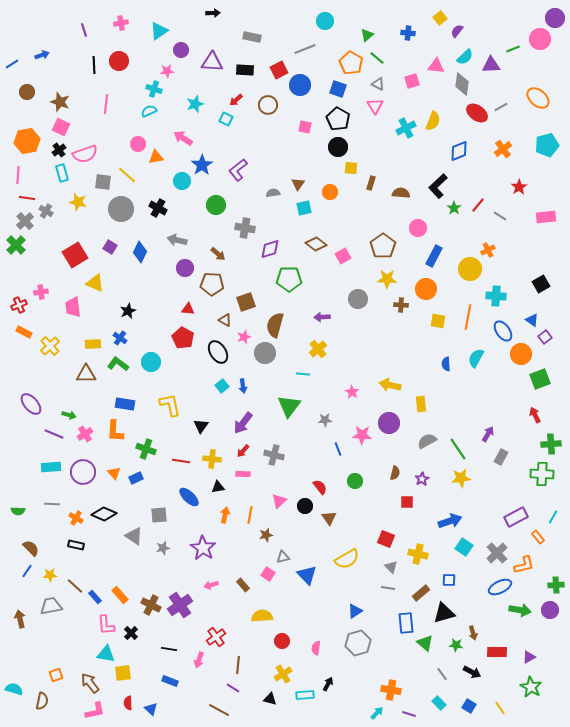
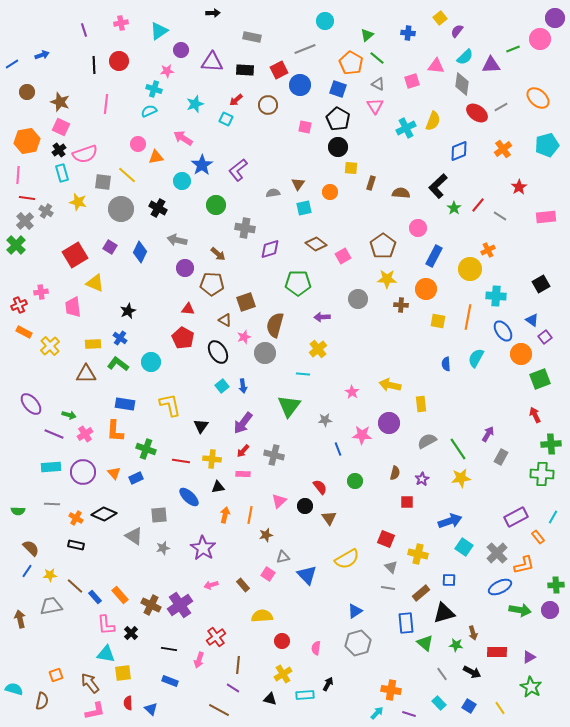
green pentagon at (289, 279): moved 9 px right, 4 px down
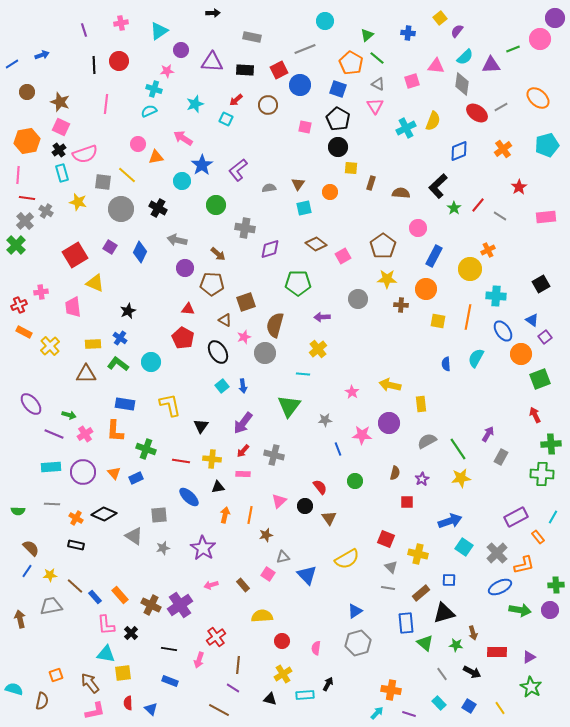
gray semicircle at (273, 193): moved 4 px left, 5 px up
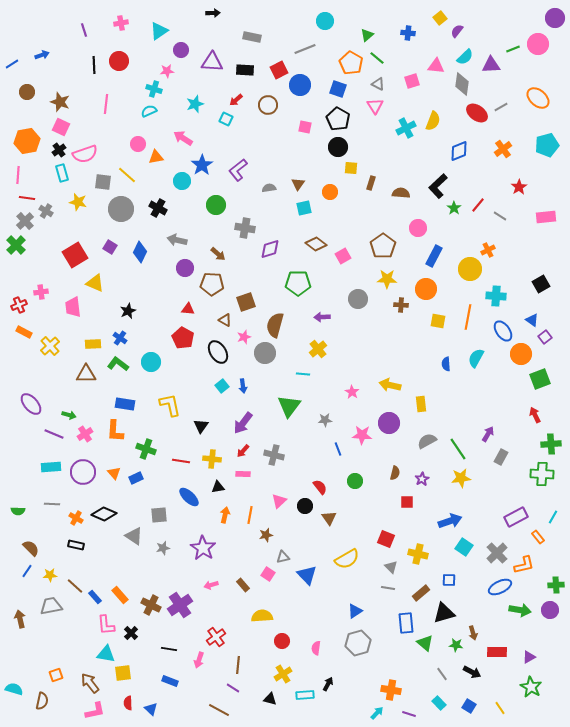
pink circle at (540, 39): moved 2 px left, 5 px down
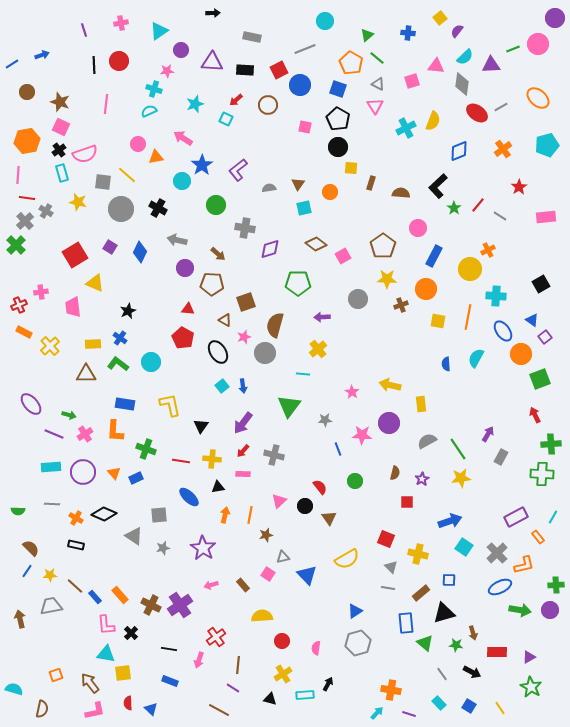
brown cross at (401, 305): rotated 24 degrees counterclockwise
brown semicircle at (42, 701): moved 8 px down
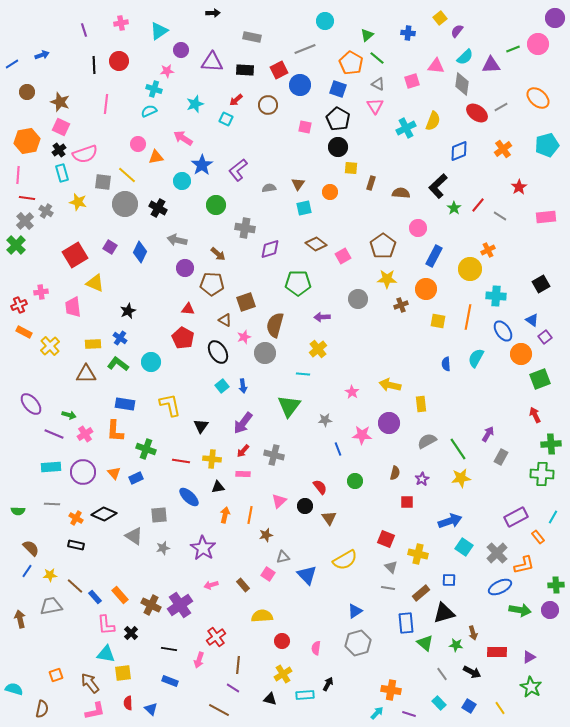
gray circle at (121, 209): moved 4 px right, 5 px up
yellow semicircle at (347, 559): moved 2 px left, 1 px down
